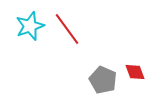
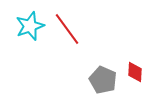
red diamond: rotated 25 degrees clockwise
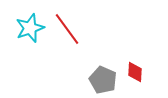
cyan star: moved 2 px down
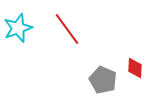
cyan star: moved 12 px left
red diamond: moved 4 px up
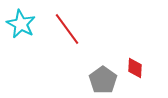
cyan star: moved 3 px right, 4 px up; rotated 24 degrees counterclockwise
gray pentagon: rotated 12 degrees clockwise
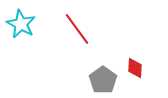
red line: moved 10 px right
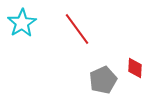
cyan star: moved 1 px right, 1 px up; rotated 12 degrees clockwise
gray pentagon: rotated 12 degrees clockwise
